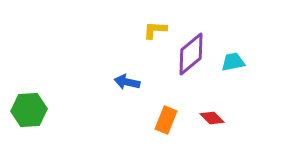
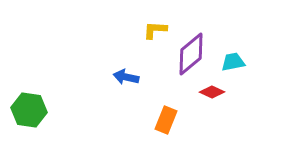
blue arrow: moved 1 px left, 5 px up
green hexagon: rotated 12 degrees clockwise
red diamond: moved 26 px up; rotated 20 degrees counterclockwise
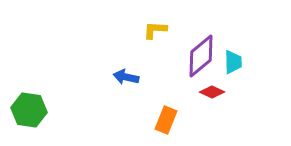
purple diamond: moved 10 px right, 2 px down
cyan trapezoid: rotated 100 degrees clockwise
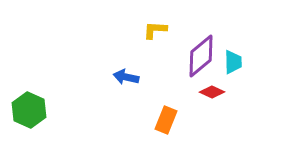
green hexagon: rotated 16 degrees clockwise
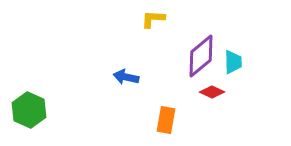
yellow L-shape: moved 2 px left, 11 px up
orange rectangle: rotated 12 degrees counterclockwise
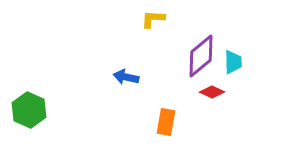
orange rectangle: moved 2 px down
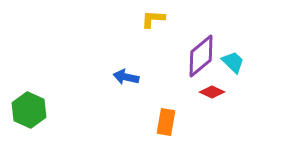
cyan trapezoid: rotated 45 degrees counterclockwise
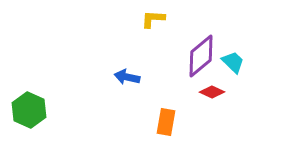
blue arrow: moved 1 px right
